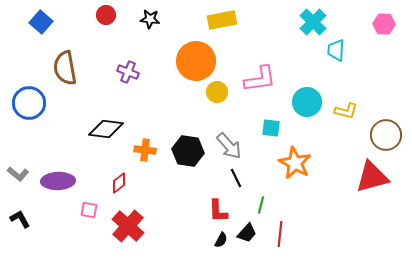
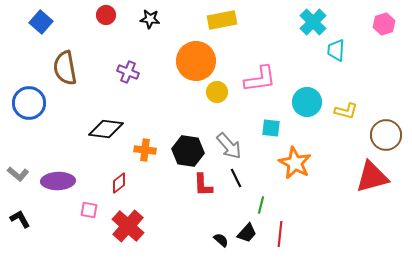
pink hexagon: rotated 20 degrees counterclockwise
red L-shape: moved 15 px left, 26 px up
black semicircle: rotated 77 degrees counterclockwise
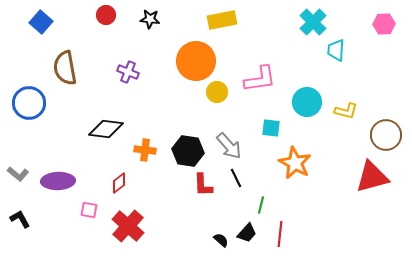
pink hexagon: rotated 15 degrees clockwise
